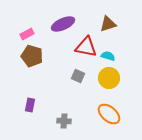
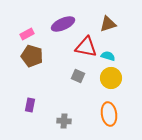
yellow circle: moved 2 px right
orange ellipse: rotated 40 degrees clockwise
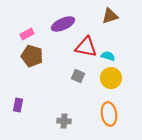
brown triangle: moved 2 px right, 8 px up
purple rectangle: moved 12 px left
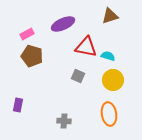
yellow circle: moved 2 px right, 2 px down
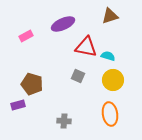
pink rectangle: moved 1 px left, 2 px down
brown pentagon: moved 28 px down
purple rectangle: rotated 64 degrees clockwise
orange ellipse: moved 1 px right
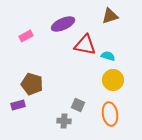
red triangle: moved 1 px left, 2 px up
gray square: moved 29 px down
